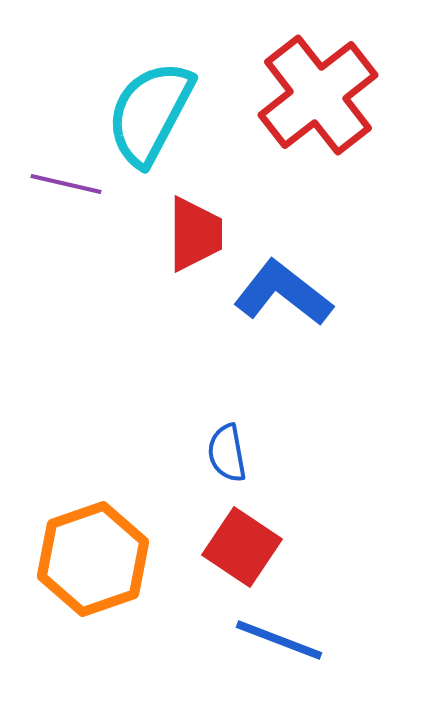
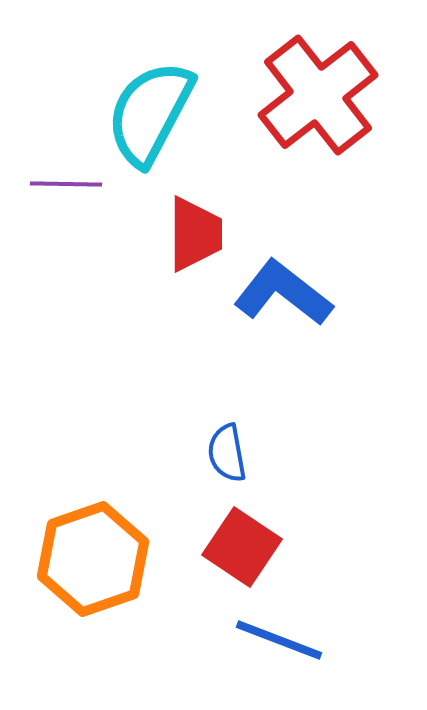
purple line: rotated 12 degrees counterclockwise
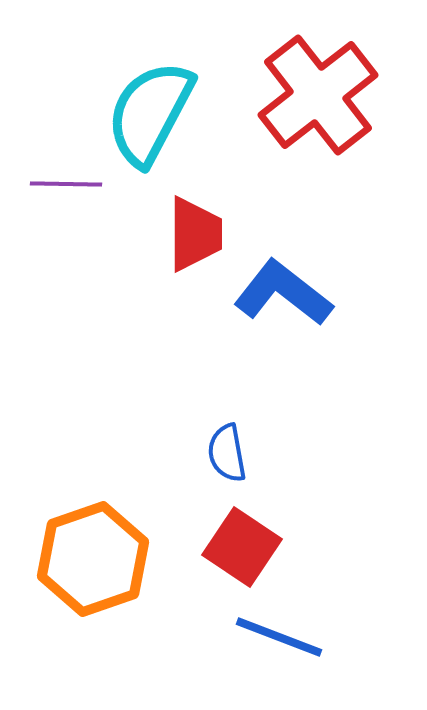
blue line: moved 3 px up
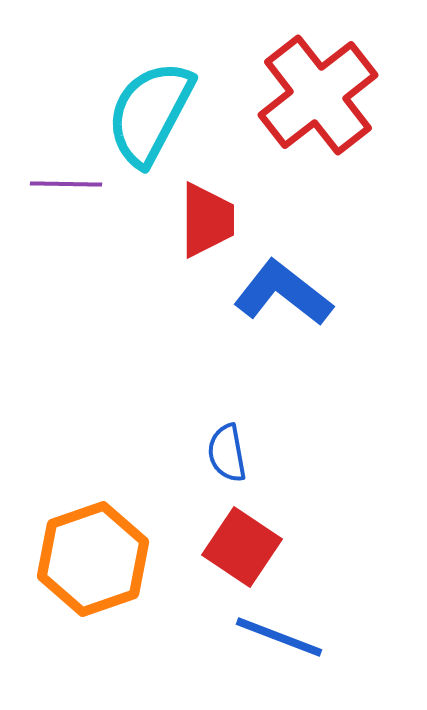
red trapezoid: moved 12 px right, 14 px up
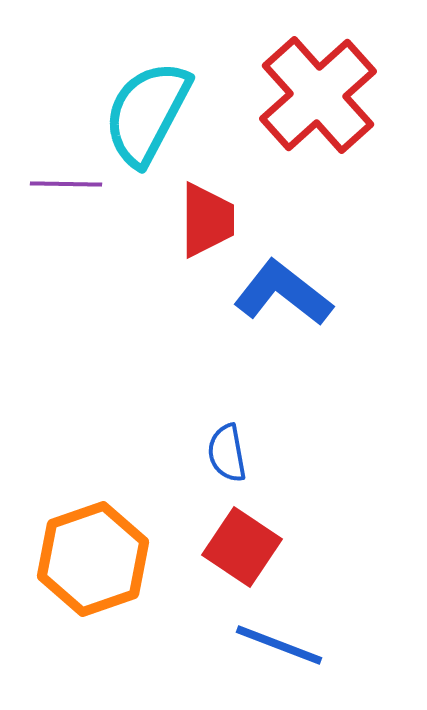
red cross: rotated 4 degrees counterclockwise
cyan semicircle: moved 3 px left
blue line: moved 8 px down
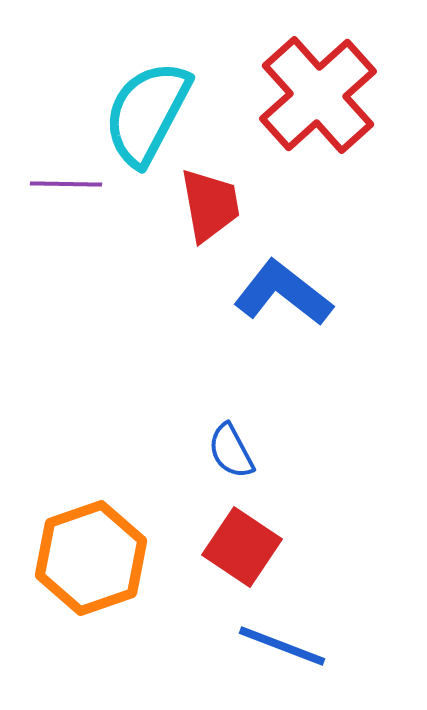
red trapezoid: moved 3 px right, 15 px up; rotated 10 degrees counterclockwise
blue semicircle: moved 4 px right, 2 px up; rotated 18 degrees counterclockwise
orange hexagon: moved 2 px left, 1 px up
blue line: moved 3 px right, 1 px down
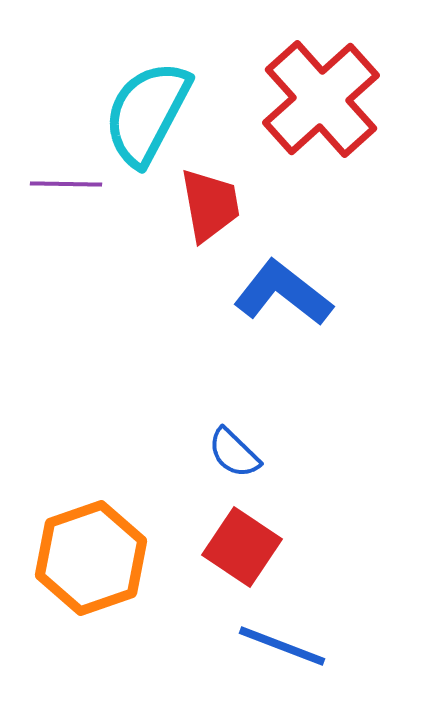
red cross: moved 3 px right, 4 px down
blue semicircle: moved 3 px right, 2 px down; rotated 18 degrees counterclockwise
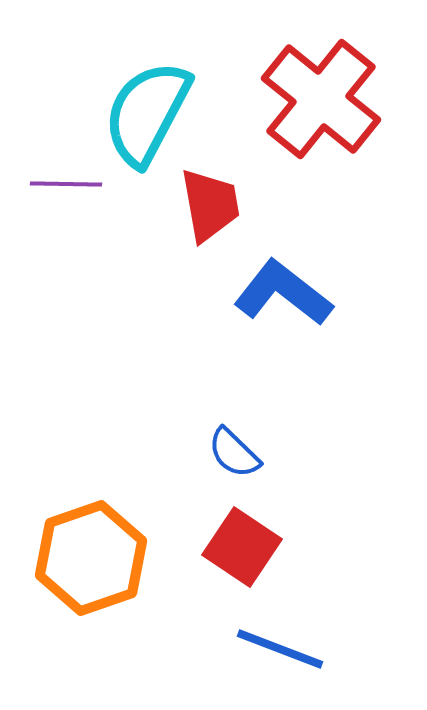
red cross: rotated 9 degrees counterclockwise
blue line: moved 2 px left, 3 px down
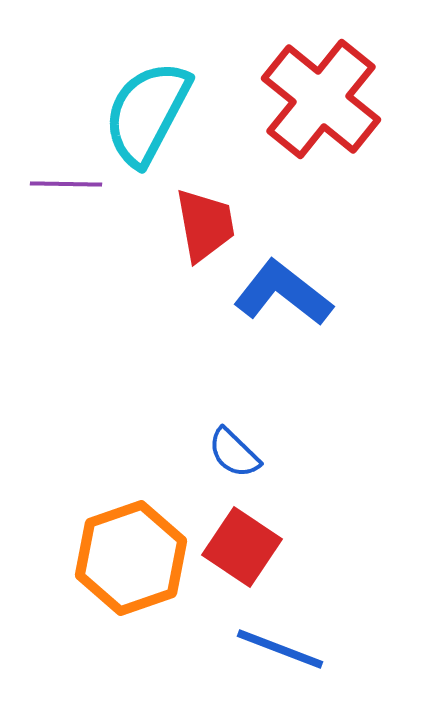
red trapezoid: moved 5 px left, 20 px down
orange hexagon: moved 40 px right
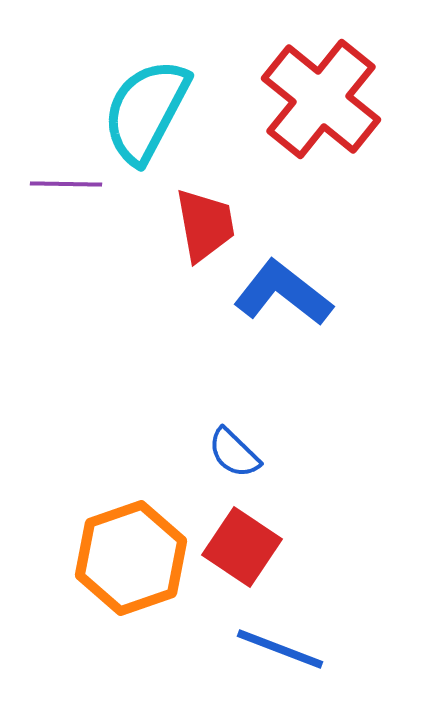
cyan semicircle: moved 1 px left, 2 px up
